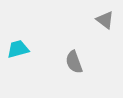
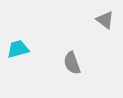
gray semicircle: moved 2 px left, 1 px down
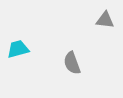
gray triangle: rotated 30 degrees counterclockwise
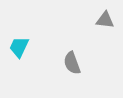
cyan trapezoid: moved 1 px right, 2 px up; rotated 50 degrees counterclockwise
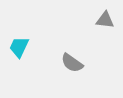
gray semicircle: rotated 35 degrees counterclockwise
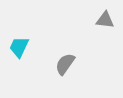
gray semicircle: moved 7 px left, 1 px down; rotated 90 degrees clockwise
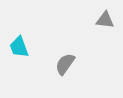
cyan trapezoid: rotated 45 degrees counterclockwise
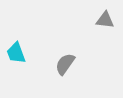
cyan trapezoid: moved 3 px left, 6 px down
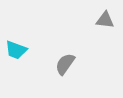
cyan trapezoid: moved 3 px up; rotated 50 degrees counterclockwise
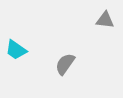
cyan trapezoid: rotated 15 degrees clockwise
